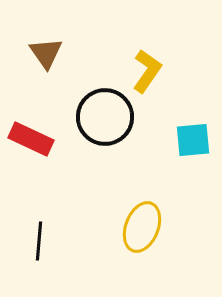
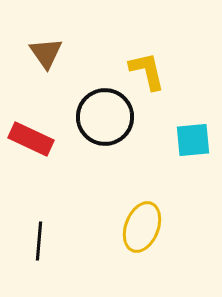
yellow L-shape: rotated 48 degrees counterclockwise
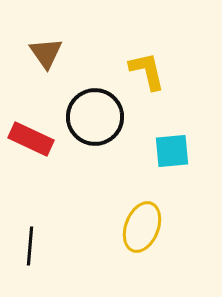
black circle: moved 10 px left
cyan square: moved 21 px left, 11 px down
black line: moved 9 px left, 5 px down
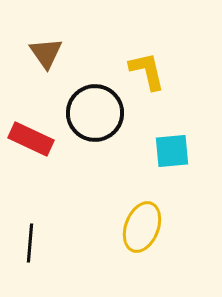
black circle: moved 4 px up
black line: moved 3 px up
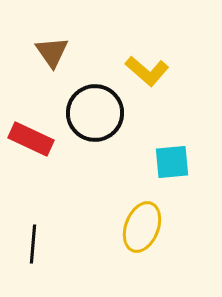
brown triangle: moved 6 px right, 1 px up
yellow L-shape: rotated 144 degrees clockwise
cyan square: moved 11 px down
black line: moved 3 px right, 1 px down
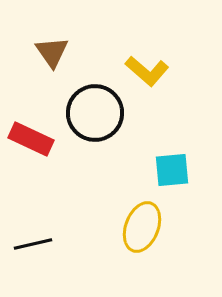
cyan square: moved 8 px down
black line: rotated 72 degrees clockwise
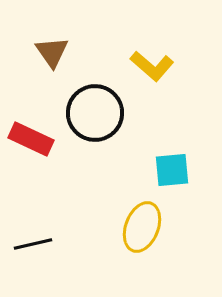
yellow L-shape: moved 5 px right, 5 px up
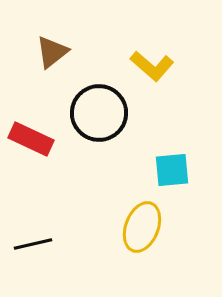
brown triangle: rotated 27 degrees clockwise
black circle: moved 4 px right
